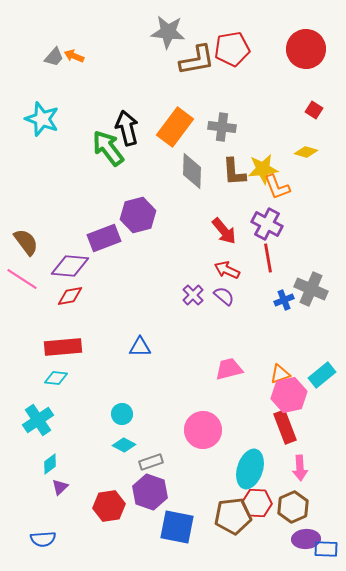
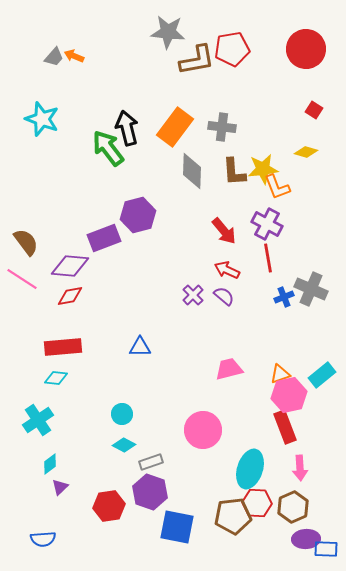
blue cross at (284, 300): moved 3 px up
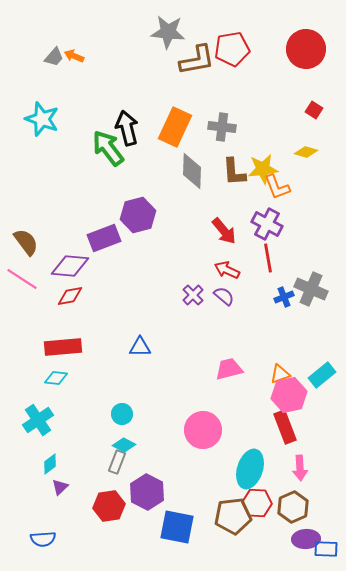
orange rectangle at (175, 127): rotated 12 degrees counterclockwise
gray rectangle at (151, 462): moved 34 px left; rotated 50 degrees counterclockwise
purple hexagon at (150, 492): moved 3 px left; rotated 8 degrees clockwise
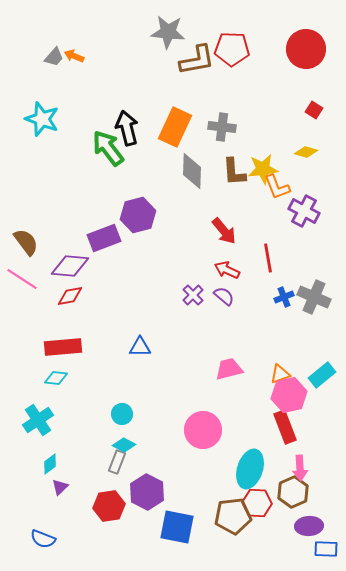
red pentagon at (232, 49): rotated 12 degrees clockwise
purple cross at (267, 224): moved 37 px right, 13 px up
gray cross at (311, 289): moved 3 px right, 8 px down
brown hexagon at (293, 507): moved 15 px up
blue semicircle at (43, 539): rotated 25 degrees clockwise
purple ellipse at (306, 539): moved 3 px right, 13 px up
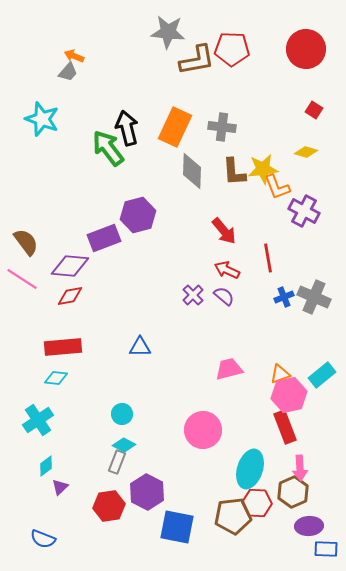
gray trapezoid at (54, 57): moved 14 px right, 15 px down
cyan diamond at (50, 464): moved 4 px left, 2 px down
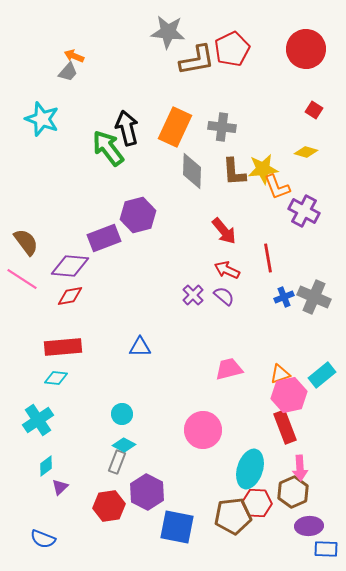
red pentagon at (232, 49): rotated 28 degrees counterclockwise
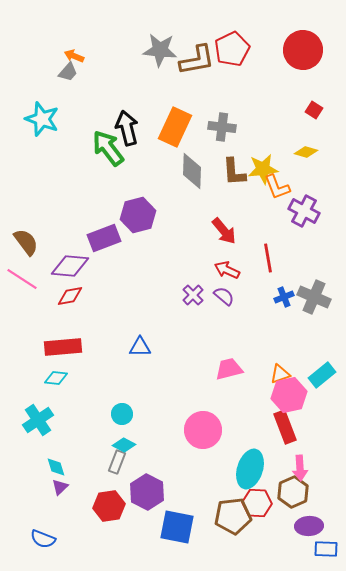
gray star at (168, 32): moved 8 px left, 18 px down
red circle at (306, 49): moved 3 px left, 1 px down
cyan diamond at (46, 466): moved 10 px right, 1 px down; rotated 70 degrees counterclockwise
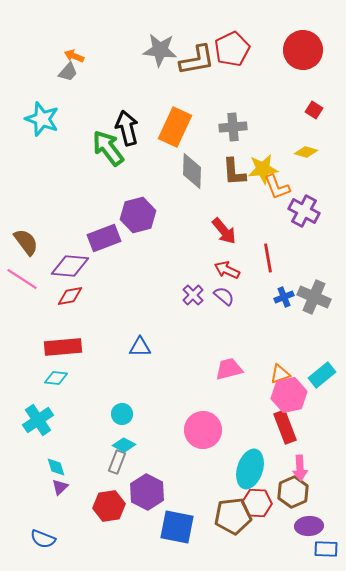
gray cross at (222, 127): moved 11 px right; rotated 12 degrees counterclockwise
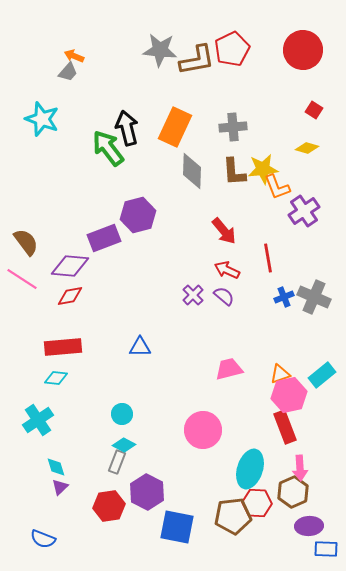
yellow diamond at (306, 152): moved 1 px right, 4 px up
purple cross at (304, 211): rotated 28 degrees clockwise
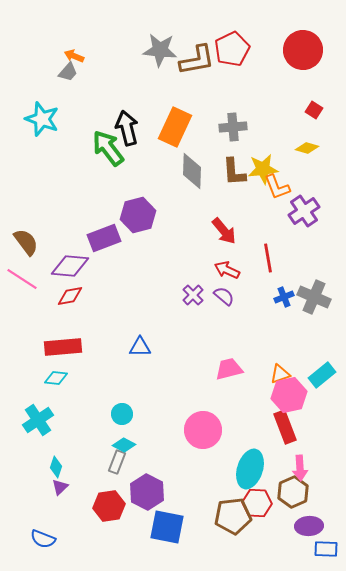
cyan diamond at (56, 467): rotated 35 degrees clockwise
blue square at (177, 527): moved 10 px left
